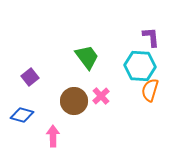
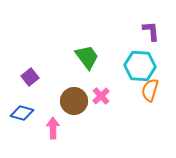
purple L-shape: moved 6 px up
blue diamond: moved 2 px up
pink arrow: moved 8 px up
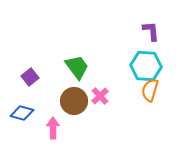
green trapezoid: moved 10 px left, 10 px down
cyan hexagon: moved 6 px right
pink cross: moved 1 px left
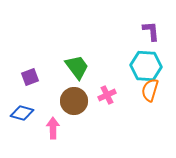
purple square: rotated 18 degrees clockwise
pink cross: moved 7 px right, 1 px up; rotated 18 degrees clockwise
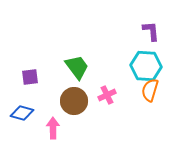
purple square: rotated 12 degrees clockwise
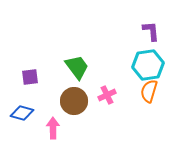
cyan hexagon: moved 2 px right, 1 px up; rotated 12 degrees counterclockwise
orange semicircle: moved 1 px left, 1 px down
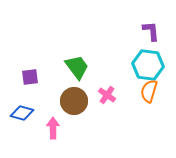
cyan hexagon: rotated 16 degrees clockwise
pink cross: rotated 30 degrees counterclockwise
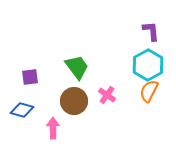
cyan hexagon: rotated 24 degrees clockwise
orange semicircle: rotated 10 degrees clockwise
blue diamond: moved 3 px up
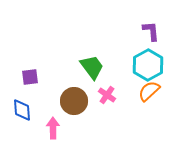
green trapezoid: moved 15 px right
orange semicircle: rotated 20 degrees clockwise
blue diamond: rotated 70 degrees clockwise
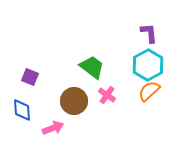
purple L-shape: moved 2 px left, 2 px down
green trapezoid: rotated 16 degrees counterclockwise
purple square: rotated 30 degrees clockwise
pink arrow: rotated 70 degrees clockwise
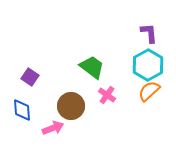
purple square: rotated 12 degrees clockwise
brown circle: moved 3 px left, 5 px down
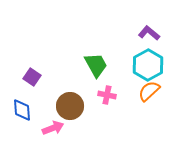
purple L-shape: rotated 45 degrees counterclockwise
green trapezoid: moved 4 px right, 2 px up; rotated 24 degrees clockwise
purple square: moved 2 px right
pink cross: rotated 24 degrees counterclockwise
brown circle: moved 1 px left
